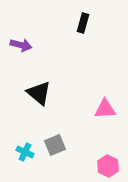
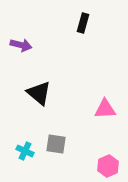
gray square: moved 1 px right, 1 px up; rotated 30 degrees clockwise
cyan cross: moved 1 px up
pink hexagon: rotated 10 degrees clockwise
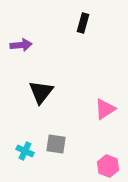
purple arrow: rotated 20 degrees counterclockwise
black triangle: moved 2 px right, 1 px up; rotated 28 degrees clockwise
pink triangle: rotated 30 degrees counterclockwise
pink hexagon: rotated 15 degrees counterclockwise
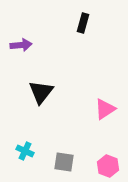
gray square: moved 8 px right, 18 px down
